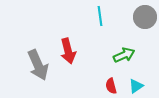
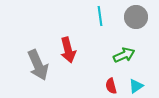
gray circle: moved 9 px left
red arrow: moved 1 px up
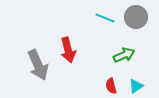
cyan line: moved 5 px right, 2 px down; rotated 60 degrees counterclockwise
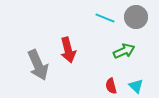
green arrow: moved 4 px up
cyan triangle: rotated 42 degrees counterclockwise
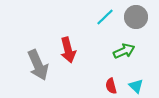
cyan line: moved 1 px up; rotated 66 degrees counterclockwise
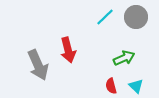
green arrow: moved 7 px down
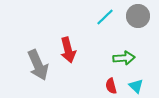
gray circle: moved 2 px right, 1 px up
green arrow: rotated 20 degrees clockwise
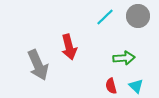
red arrow: moved 1 px right, 3 px up
